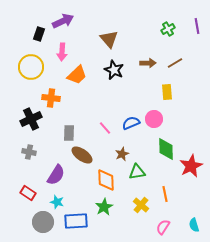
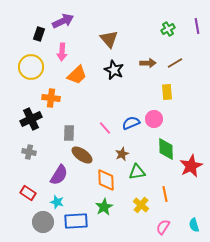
purple semicircle: moved 3 px right
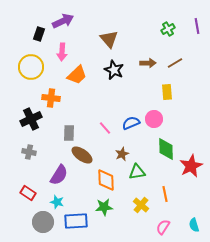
green star: rotated 24 degrees clockwise
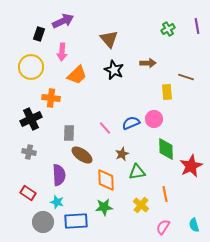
brown line: moved 11 px right, 14 px down; rotated 49 degrees clockwise
purple semicircle: rotated 35 degrees counterclockwise
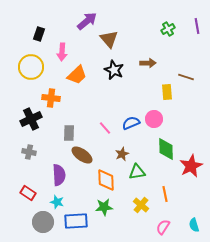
purple arrow: moved 24 px right; rotated 15 degrees counterclockwise
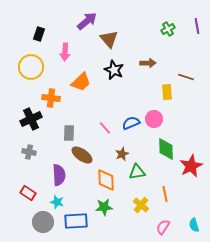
pink arrow: moved 3 px right
orange trapezoid: moved 4 px right, 7 px down
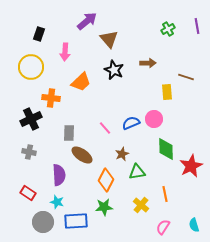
orange diamond: rotated 30 degrees clockwise
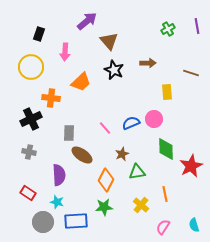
brown triangle: moved 2 px down
brown line: moved 5 px right, 4 px up
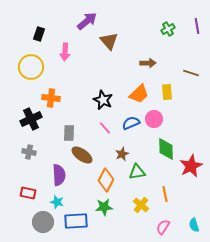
black star: moved 11 px left, 30 px down
orange trapezoid: moved 58 px right, 12 px down
red rectangle: rotated 21 degrees counterclockwise
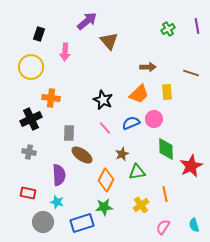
brown arrow: moved 4 px down
yellow cross: rotated 14 degrees clockwise
blue rectangle: moved 6 px right, 2 px down; rotated 15 degrees counterclockwise
